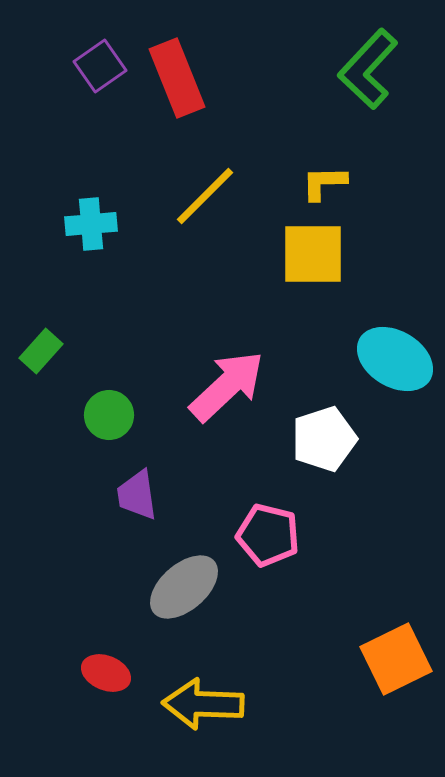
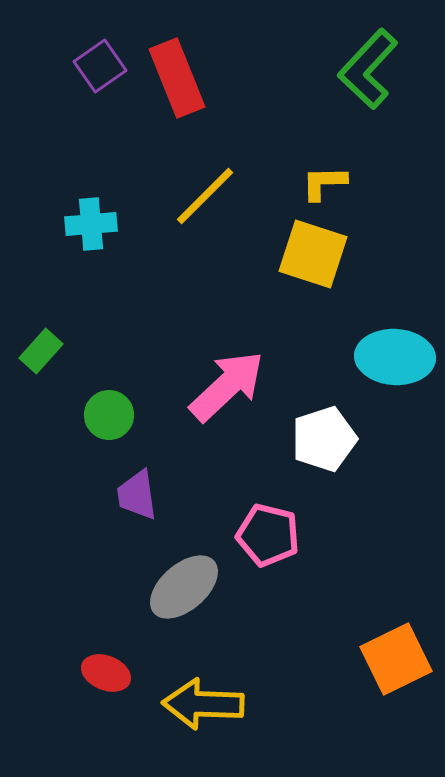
yellow square: rotated 18 degrees clockwise
cyan ellipse: moved 2 px up; rotated 28 degrees counterclockwise
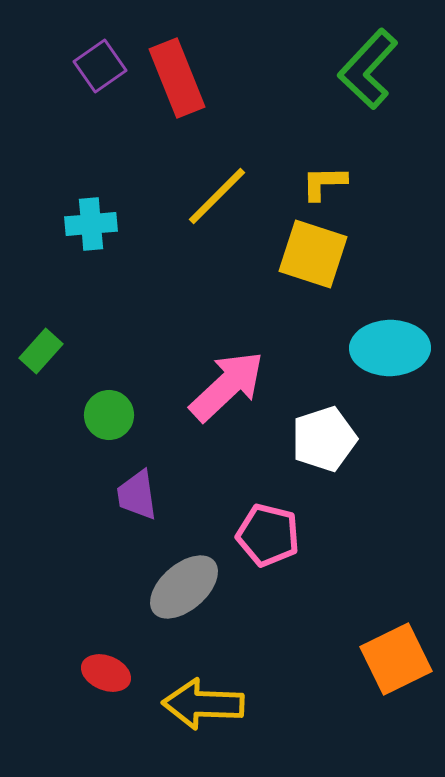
yellow line: moved 12 px right
cyan ellipse: moved 5 px left, 9 px up; rotated 4 degrees counterclockwise
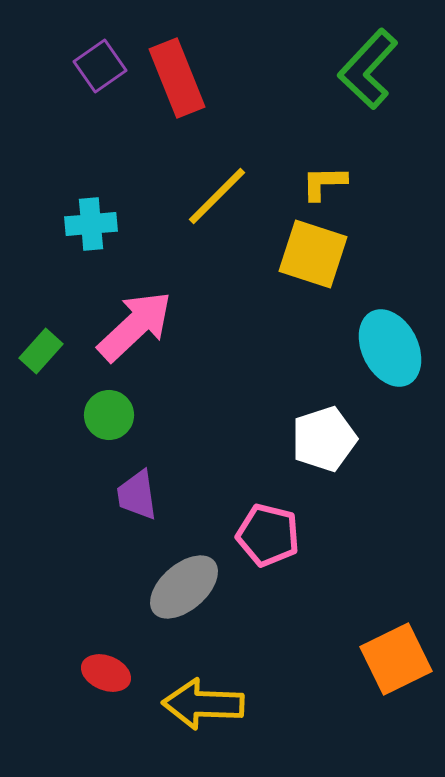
cyan ellipse: rotated 64 degrees clockwise
pink arrow: moved 92 px left, 60 px up
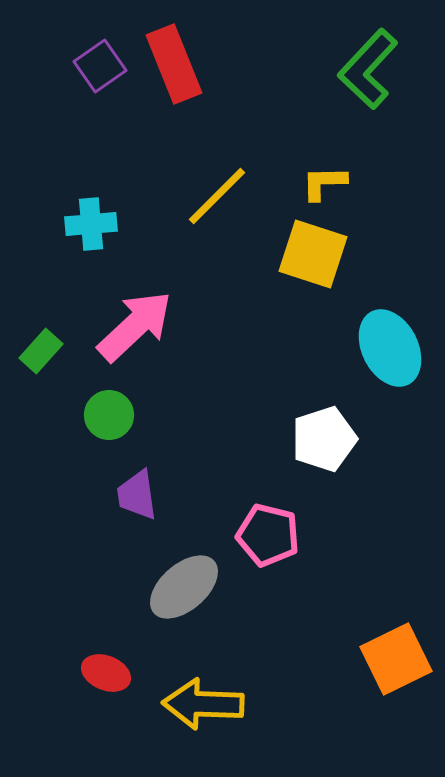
red rectangle: moved 3 px left, 14 px up
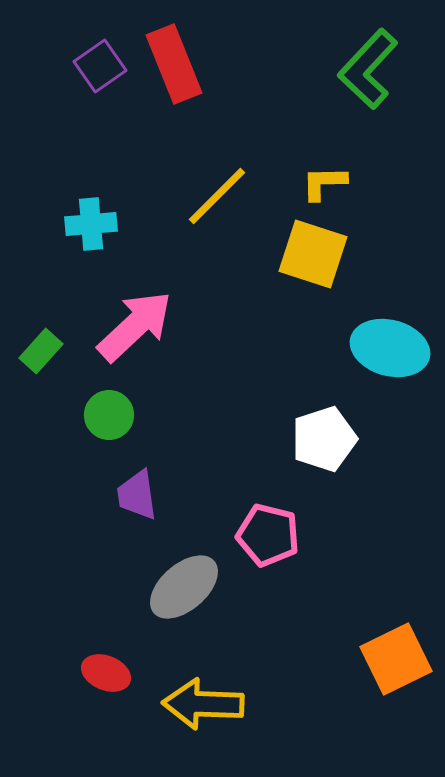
cyan ellipse: rotated 48 degrees counterclockwise
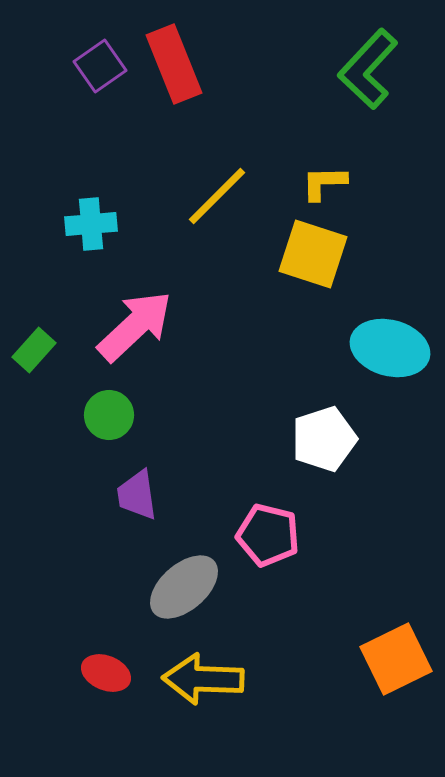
green rectangle: moved 7 px left, 1 px up
yellow arrow: moved 25 px up
